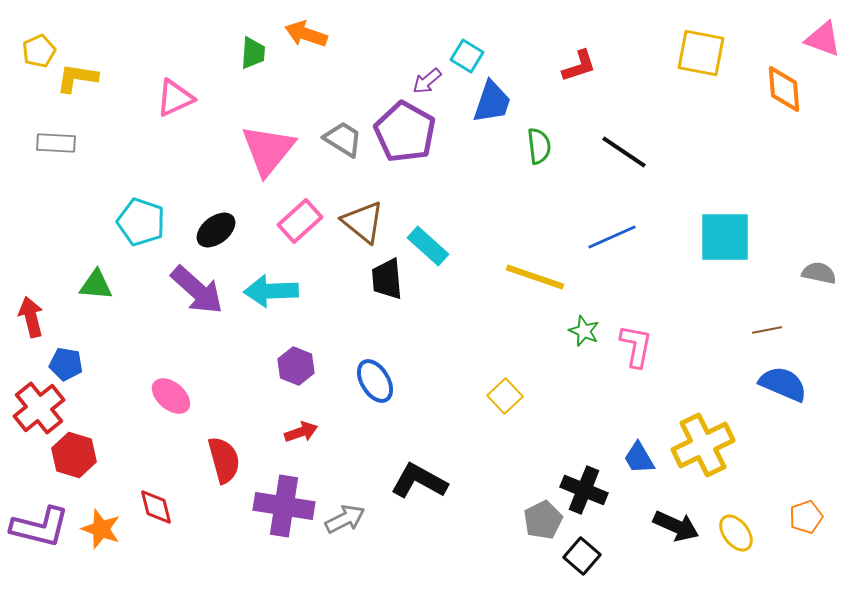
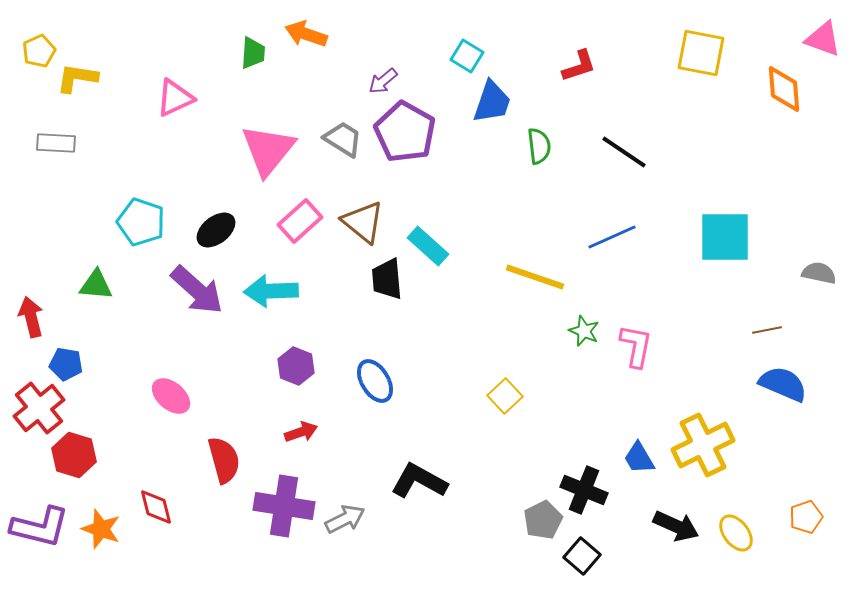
purple arrow at (427, 81): moved 44 px left
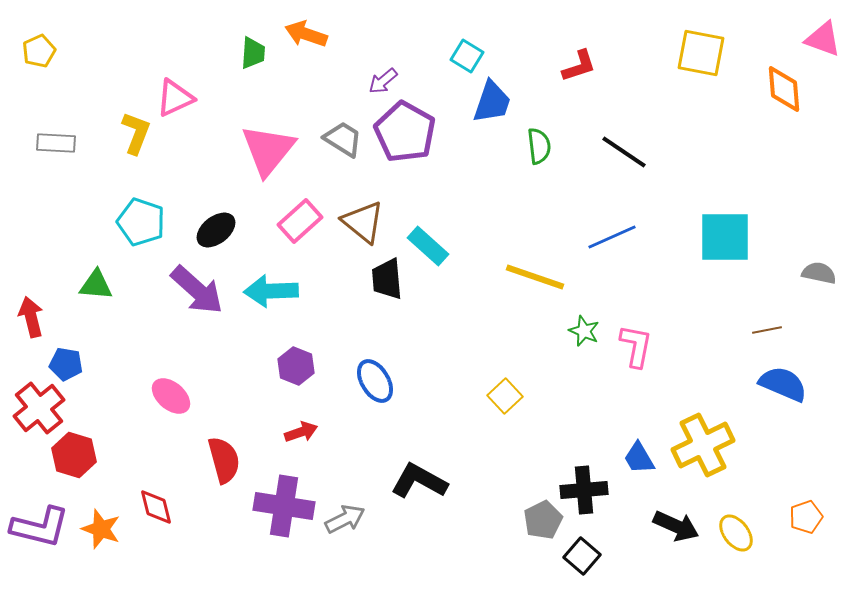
yellow L-shape at (77, 78): moved 59 px right, 55 px down; rotated 102 degrees clockwise
black cross at (584, 490): rotated 27 degrees counterclockwise
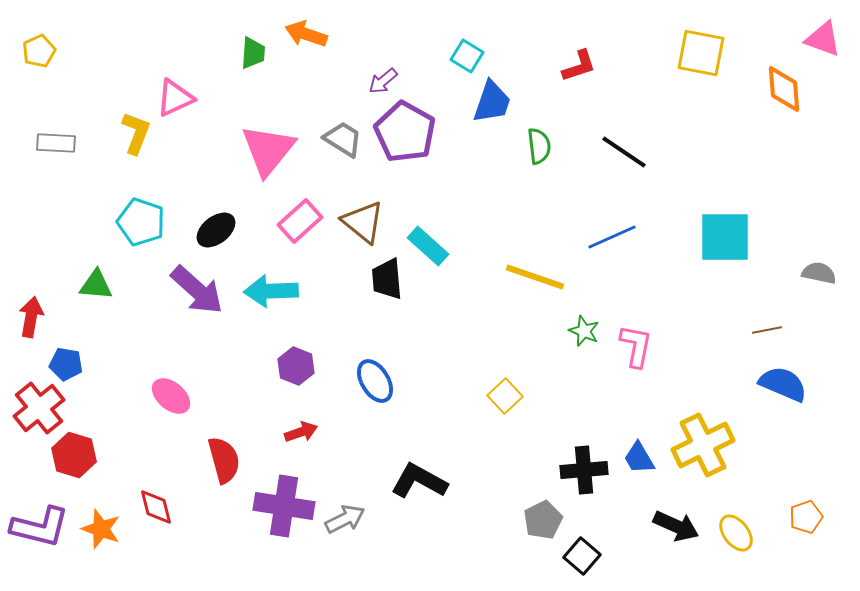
red arrow at (31, 317): rotated 24 degrees clockwise
black cross at (584, 490): moved 20 px up
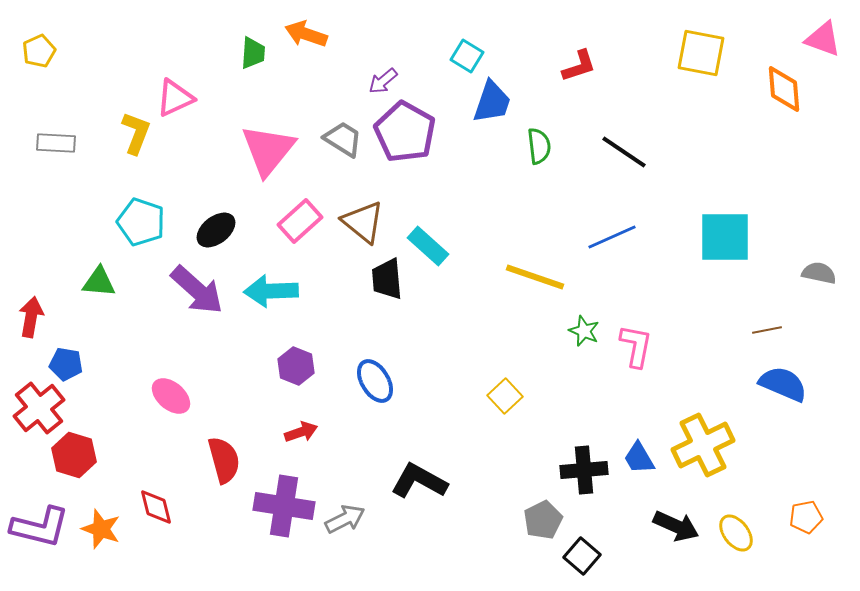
green triangle at (96, 285): moved 3 px right, 3 px up
orange pentagon at (806, 517): rotated 8 degrees clockwise
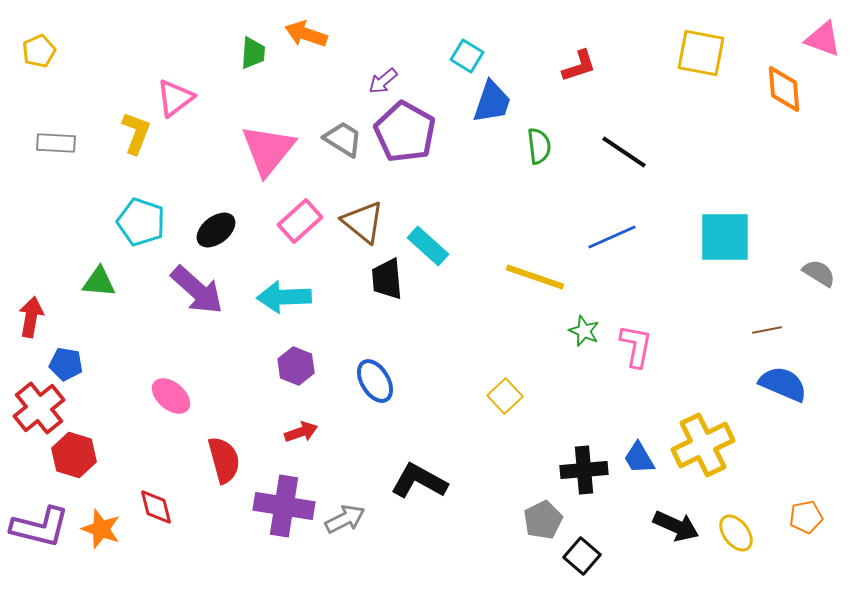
pink triangle at (175, 98): rotated 12 degrees counterclockwise
gray semicircle at (819, 273): rotated 20 degrees clockwise
cyan arrow at (271, 291): moved 13 px right, 6 px down
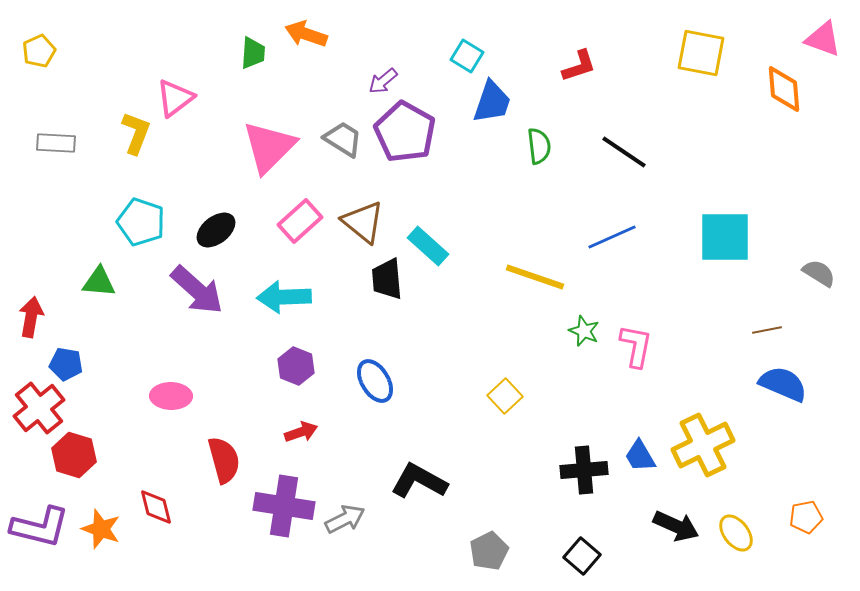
pink triangle at (268, 150): moved 1 px right, 3 px up; rotated 6 degrees clockwise
pink ellipse at (171, 396): rotated 39 degrees counterclockwise
blue trapezoid at (639, 458): moved 1 px right, 2 px up
gray pentagon at (543, 520): moved 54 px left, 31 px down
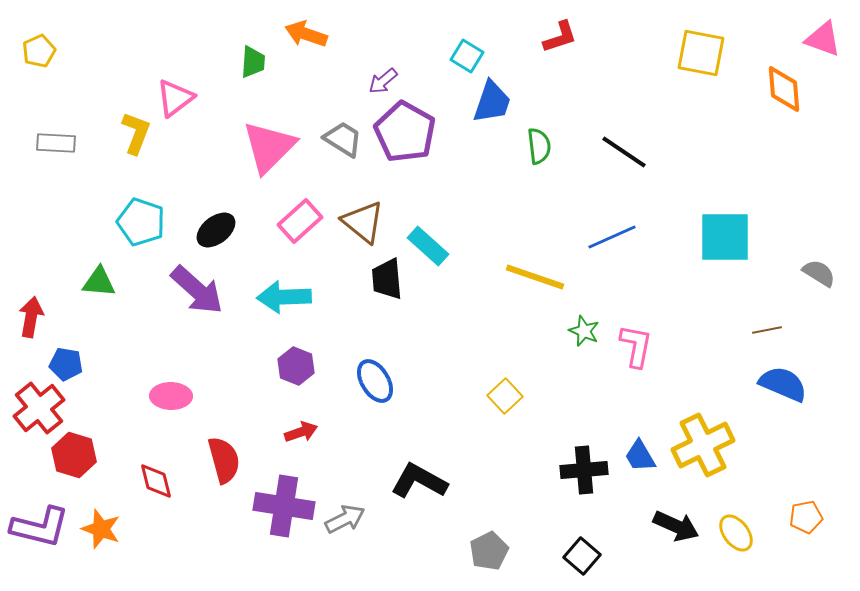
green trapezoid at (253, 53): moved 9 px down
red L-shape at (579, 66): moved 19 px left, 29 px up
red diamond at (156, 507): moved 26 px up
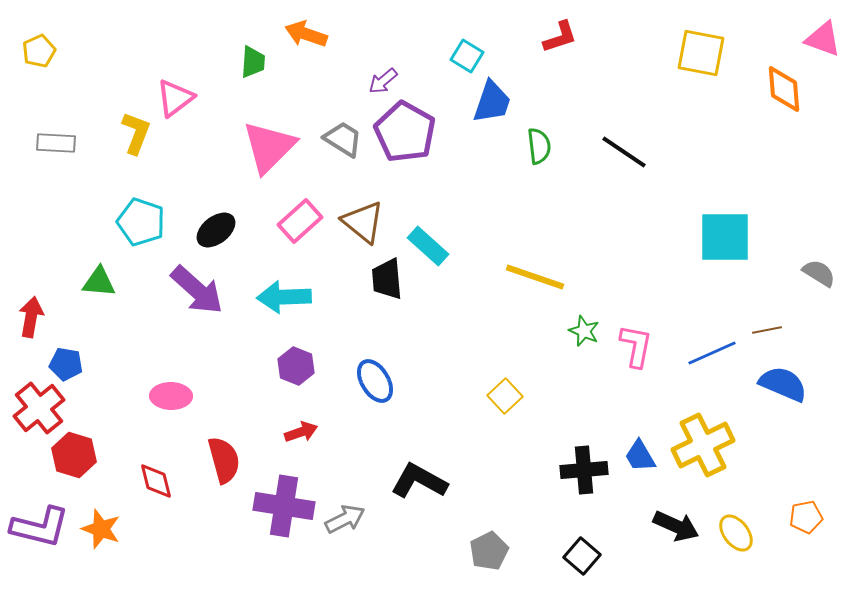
blue line at (612, 237): moved 100 px right, 116 px down
